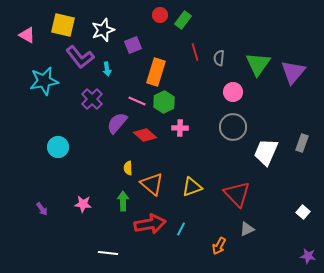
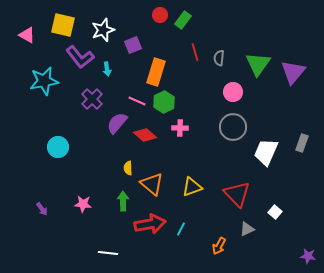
white square: moved 28 px left
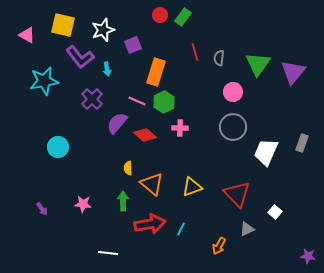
green rectangle: moved 3 px up
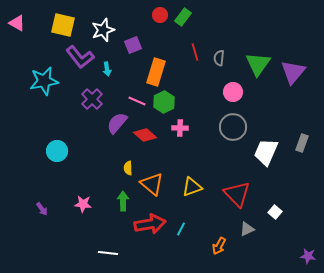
pink triangle: moved 10 px left, 12 px up
cyan circle: moved 1 px left, 4 px down
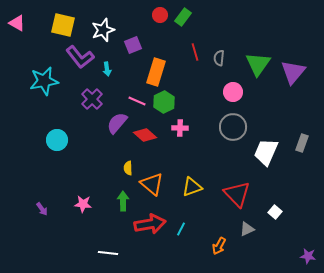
cyan circle: moved 11 px up
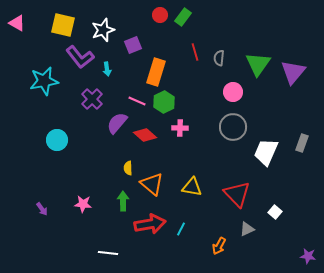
yellow triangle: rotated 30 degrees clockwise
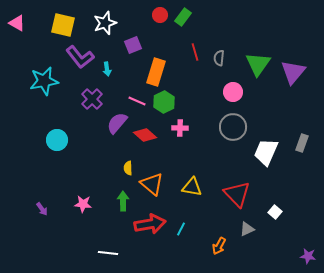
white star: moved 2 px right, 7 px up
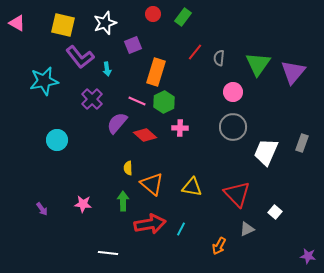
red circle: moved 7 px left, 1 px up
red line: rotated 54 degrees clockwise
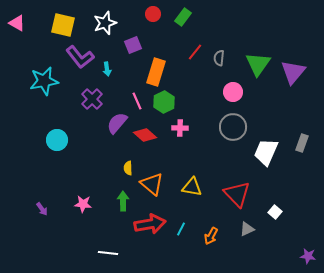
pink line: rotated 42 degrees clockwise
orange arrow: moved 8 px left, 10 px up
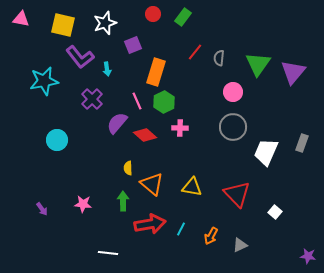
pink triangle: moved 4 px right, 4 px up; rotated 18 degrees counterclockwise
gray triangle: moved 7 px left, 16 px down
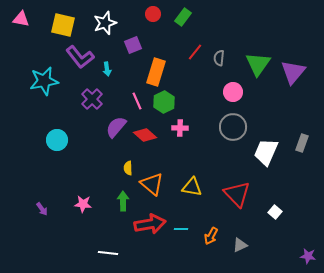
purple semicircle: moved 1 px left, 4 px down
cyan line: rotated 64 degrees clockwise
